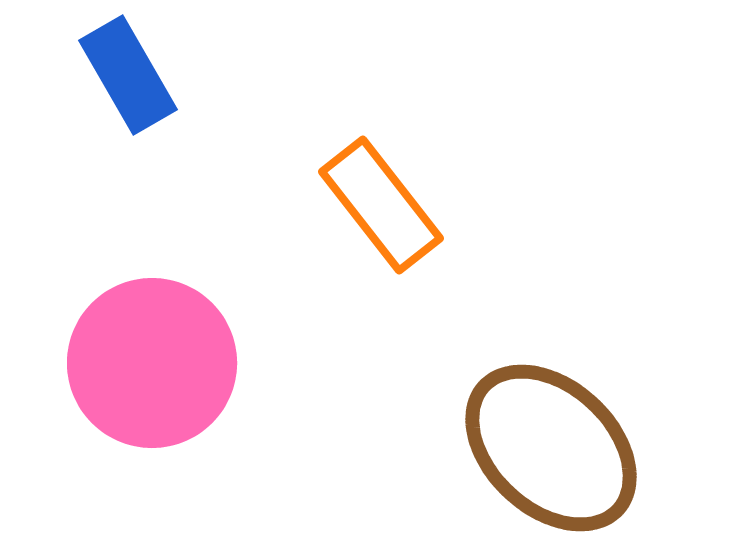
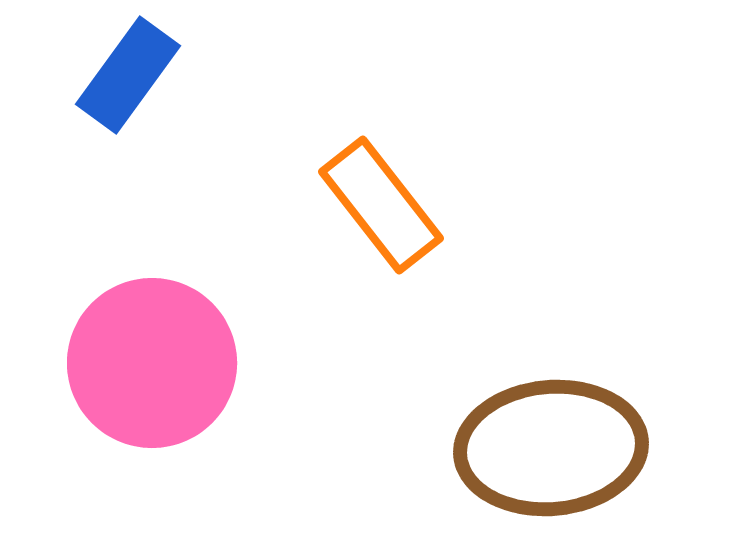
blue rectangle: rotated 66 degrees clockwise
brown ellipse: rotated 48 degrees counterclockwise
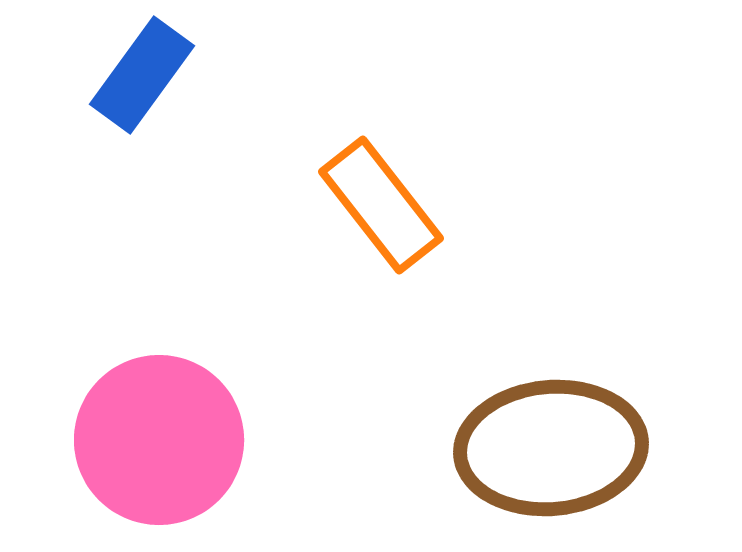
blue rectangle: moved 14 px right
pink circle: moved 7 px right, 77 px down
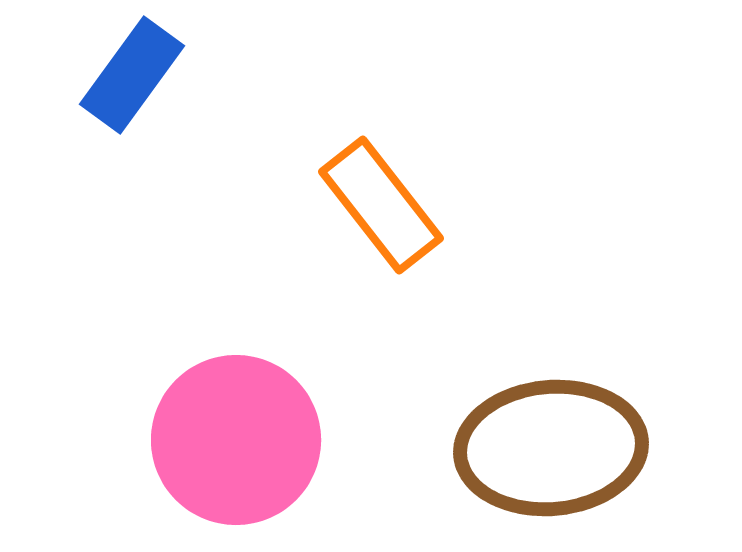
blue rectangle: moved 10 px left
pink circle: moved 77 px right
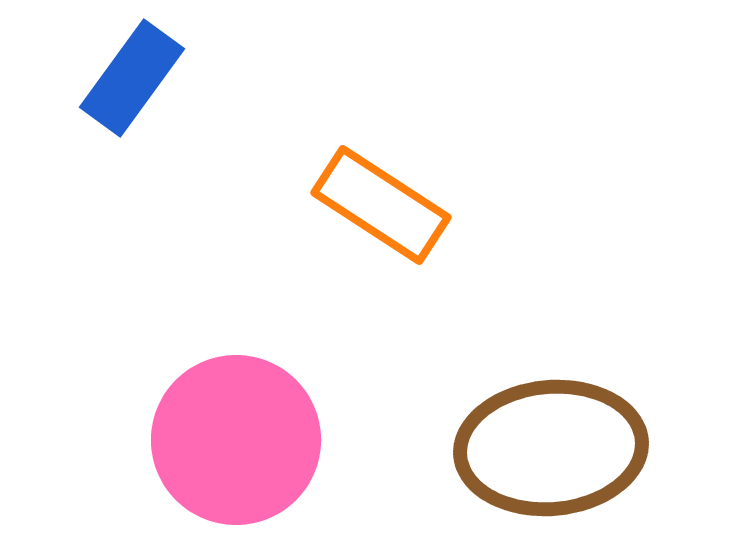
blue rectangle: moved 3 px down
orange rectangle: rotated 19 degrees counterclockwise
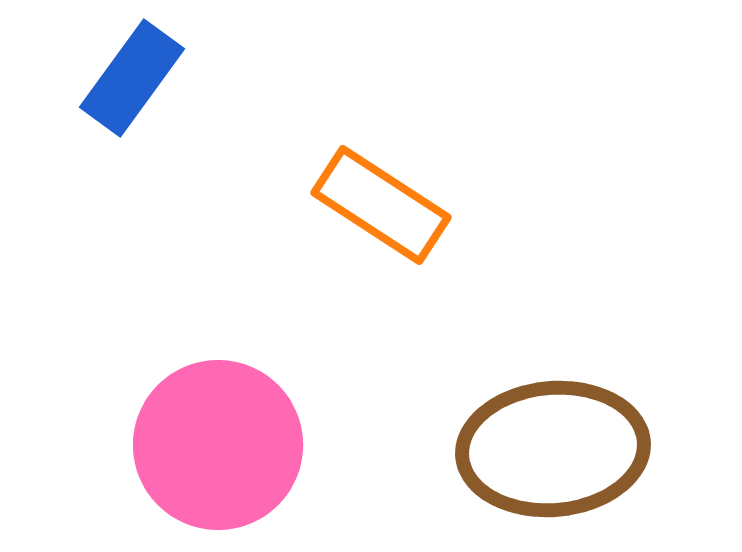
pink circle: moved 18 px left, 5 px down
brown ellipse: moved 2 px right, 1 px down
